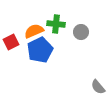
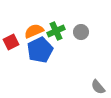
green cross: moved 7 px down; rotated 30 degrees counterclockwise
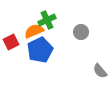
green cross: moved 9 px left, 11 px up
gray semicircle: moved 2 px right, 16 px up
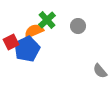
green cross: rotated 18 degrees counterclockwise
gray circle: moved 3 px left, 6 px up
blue pentagon: moved 13 px left, 1 px up
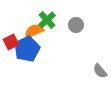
gray circle: moved 2 px left, 1 px up
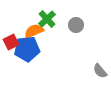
green cross: moved 1 px up
blue pentagon: rotated 20 degrees clockwise
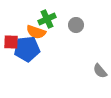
green cross: rotated 18 degrees clockwise
orange semicircle: moved 2 px right, 1 px down; rotated 138 degrees counterclockwise
red square: rotated 28 degrees clockwise
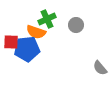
gray semicircle: moved 3 px up
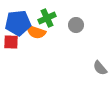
green cross: moved 1 px up
blue pentagon: moved 9 px left, 26 px up
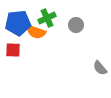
red square: moved 2 px right, 8 px down
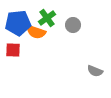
green cross: rotated 12 degrees counterclockwise
gray circle: moved 3 px left
gray semicircle: moved 5 px left, 3 px down; rotated 28 degrees counterclockwise
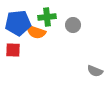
green cross: moved 1 px up; rotated 30 degrees clockwise
